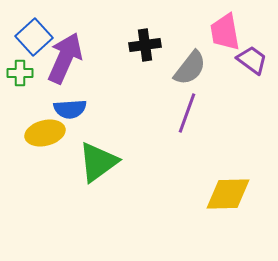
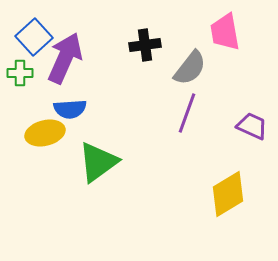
purple trapezoid: moved 66 px down; rotated 12 degrees counterclockwise
yellow diamond: rotated 30 degrees counterclockwise
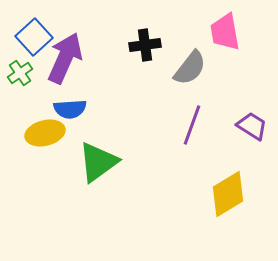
green cross: rotated 35 degrees counterclockwise
purple line: moved 5 px right, 12 px down
purple trapezoid: rotated 8 degrees clockwise
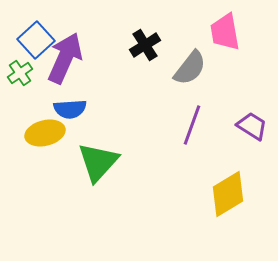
blue square: moved 2 px right, 3 px down
black cross: rotated 24 degrees counterclockwise
green triangle: rotated 12 degrees counterclockwise
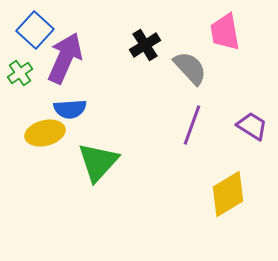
blue square: moved 1 px left, 10 px up; rotated 6 degrees counterclockwise
gray semicircle: rotated 81 degrees counterclockwise
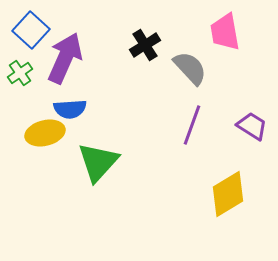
blue square: moved 4 px left
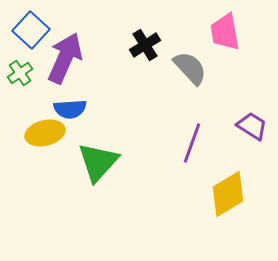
purple line: moved 18 px down
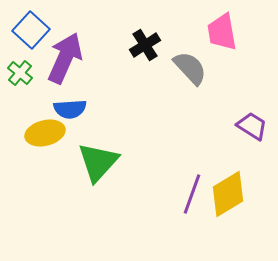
pink trapezoid: moved 3 px left
green cross: rotated 15 degrees counterclockwise
purple line: moved 51 px down
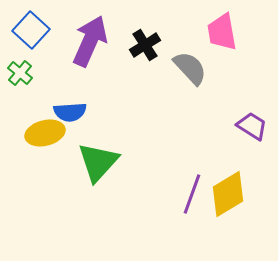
purple arrow: moved 25 px right, 17 px up
blue semicircle: moved 3 px down
